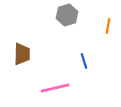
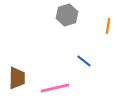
brown trapezoid: moved 5 px left, 24 px down
blue line: rotated 35 degrees counterclockwise
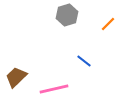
orange line: moved 2 px up; rotated 35 degrees clockwise
brown trapezoid: moved 1 px left, 1 px up; rotated 135 degrees counterclockwise
pink line: moved 1 px left, 1 px down
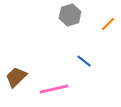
gray hexagon: moved 3 px right
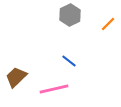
gray hexagon: rotated 10 degrees counterclockwise
blue line: moved 15 px left
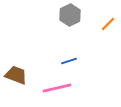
blue line: rotated 56 degrees counterclockwise
brown trapezoid: moved 2 px up; rotated 65 degrees clockwise
pink line: moved 3 px right, 1 px up
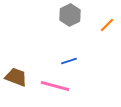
orange line: moved 1 px left, 1 px down
brown trapezoid: moved 2 px down
pink line: moved 2 px left, 2 px up; rotated 28 degrees clockwise
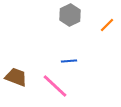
blue line: rotated 14 degrees clockwise
pink line: rotated 28 degrees clockwise
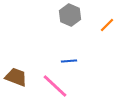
gray hexagon: rotated 10 degrees counterclockwise
